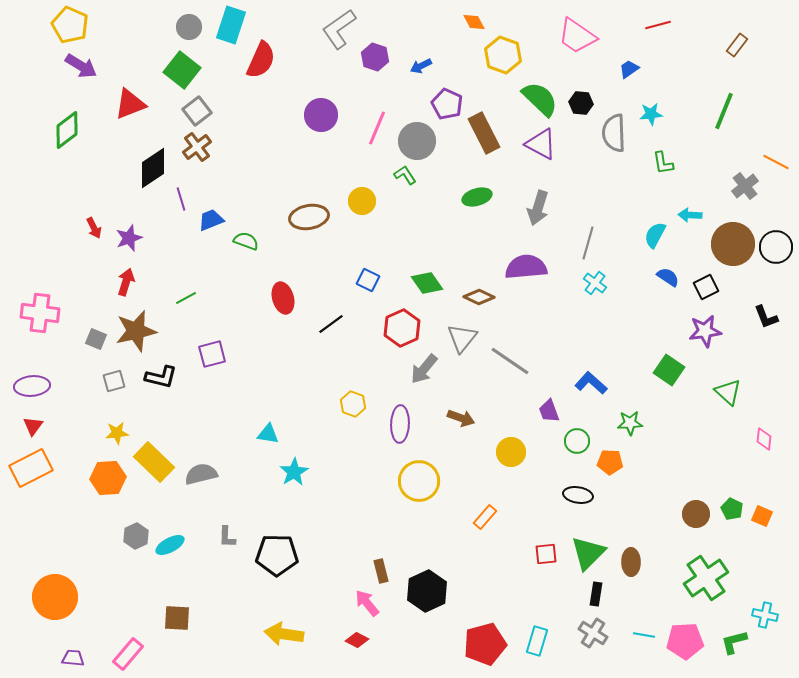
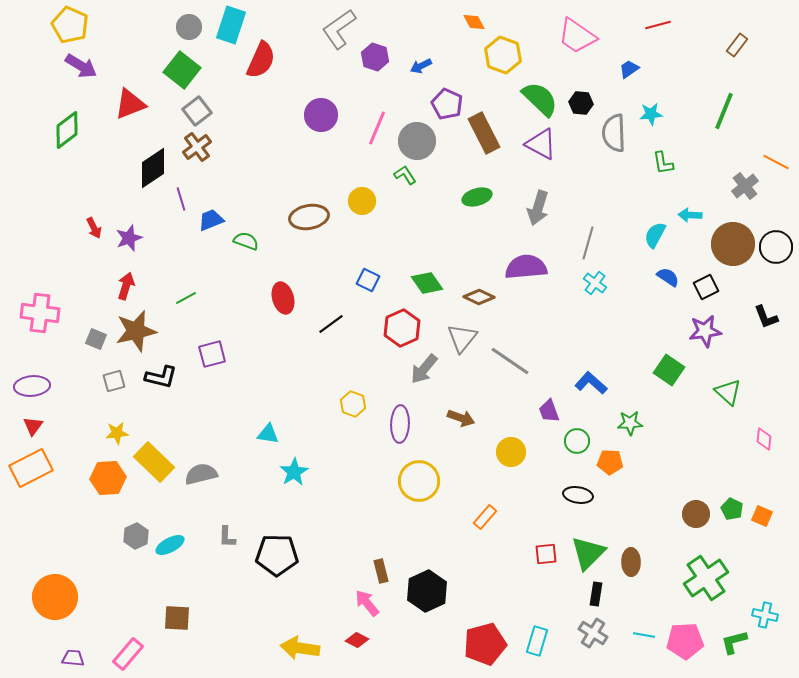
red arrow at (126, 282): moved 4 px down
yellow arrow at (284, 634): moved 16 px right, 14 px down
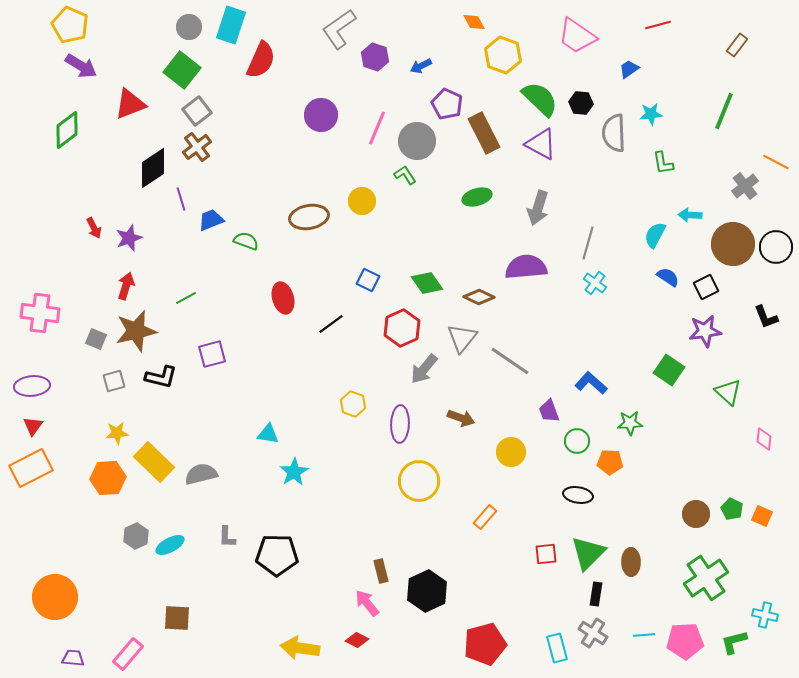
cyan line at (644, 635): rotated 15 degrees counterclockwise
cyan rectangle at (537, 641): moved 20 px right, 7 px down; rotated 32 degrees counterclockwise
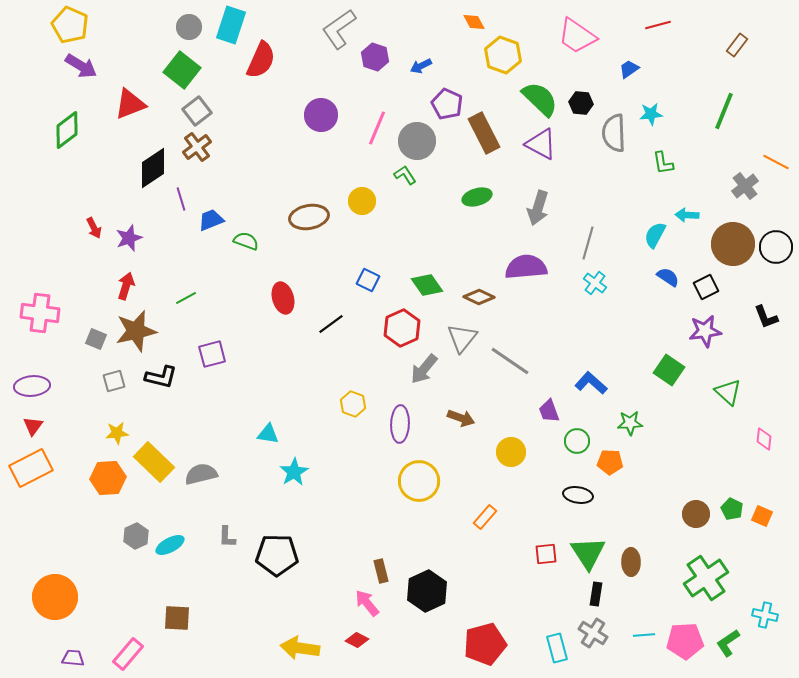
cyan arrow at (690, 215): moved 3 px left
green diamond at (427, 283): moved 2 px down
green triangle at (588, 553): rotated 18 degrees counterclockwise
green L-shape at (734, 642): moved 6 px left, 1 px down; rotated 20 degrees counterclockwise
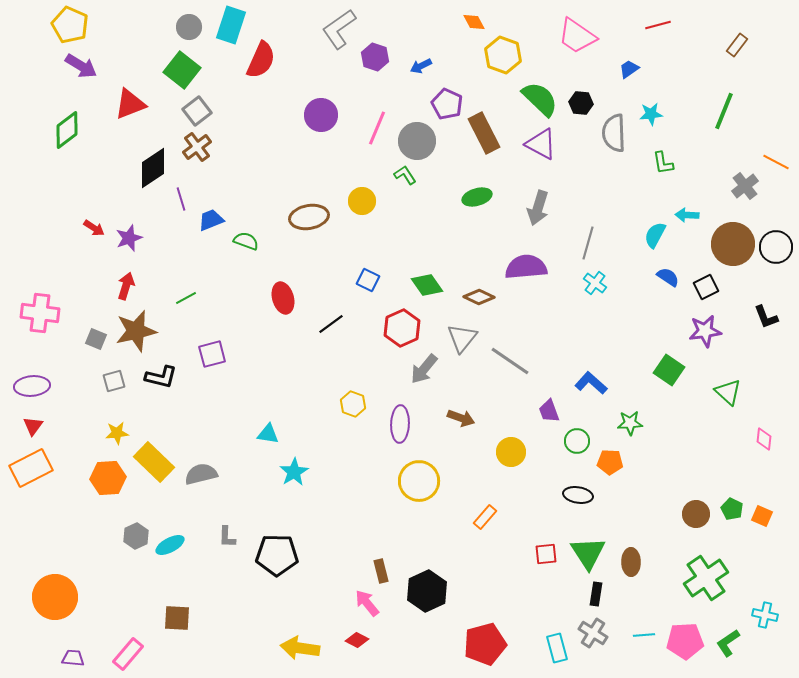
red arrow at (94, 228): rotated 30 degrees counterclockwise
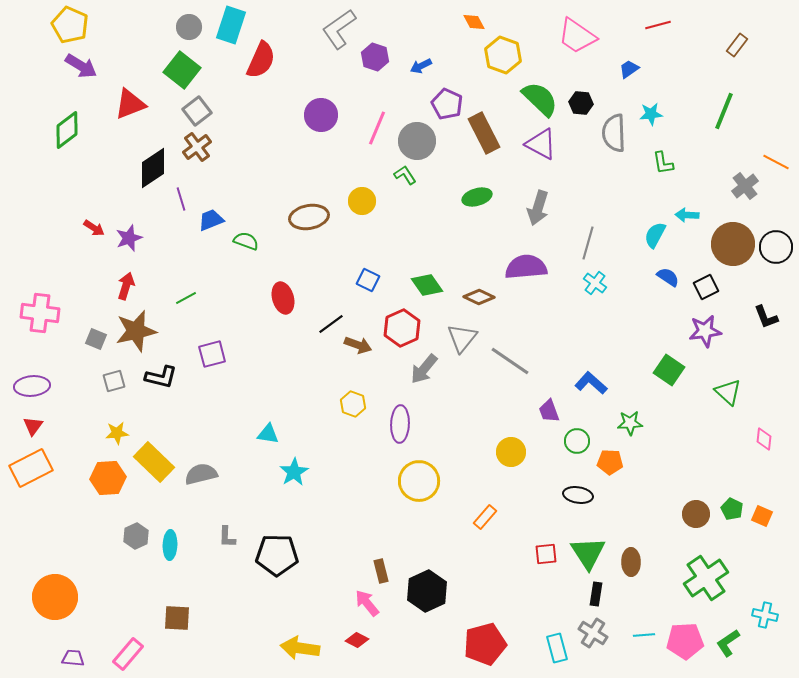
brown arrow at (461, 418): moved 103 px left, 73 px up
cyan ellipse at (170, 545): rotated 60 degrees counterclockwise
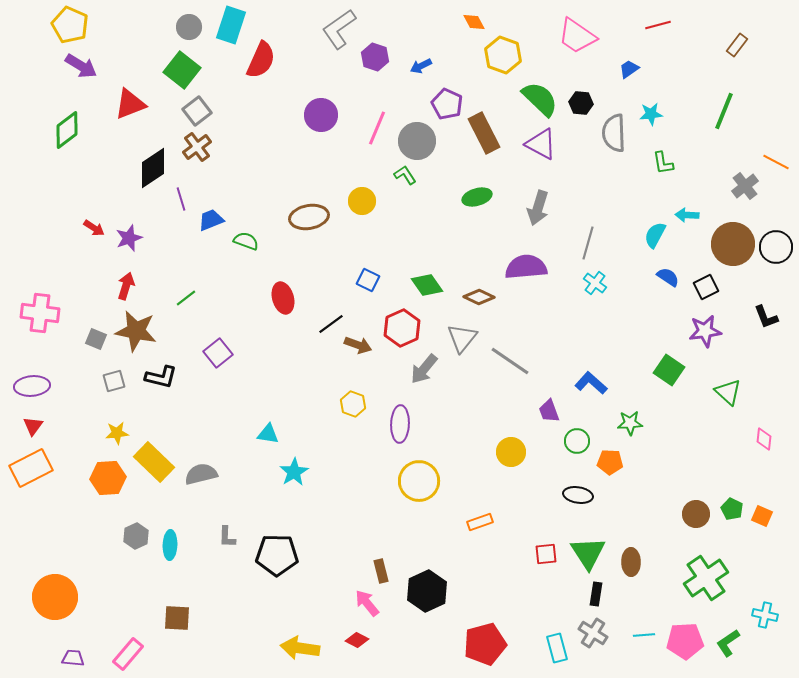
green line at (186, 298): rotated 10 degrees counterclockwise
brown star at (136, 331): rotated 24 degrees clockwise
purple square at (212, 354): moved 6 px right, 1 px up; rotated 24 degrees counterclockwise
orange rectangle at (485, 517): moved 5 px left, 5 px down; rotated 30 degrees clockwise
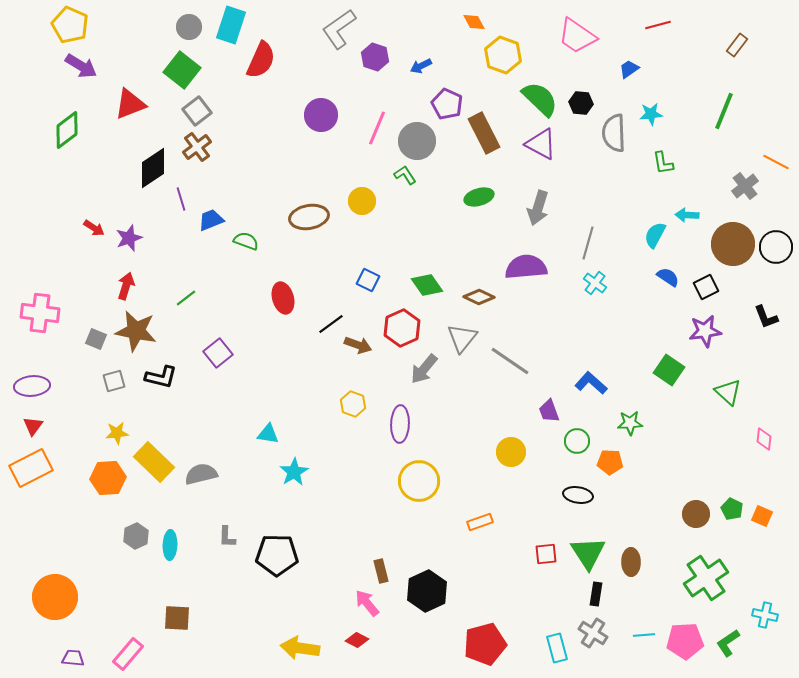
green ellipse at (477, 197): moved 2 px right
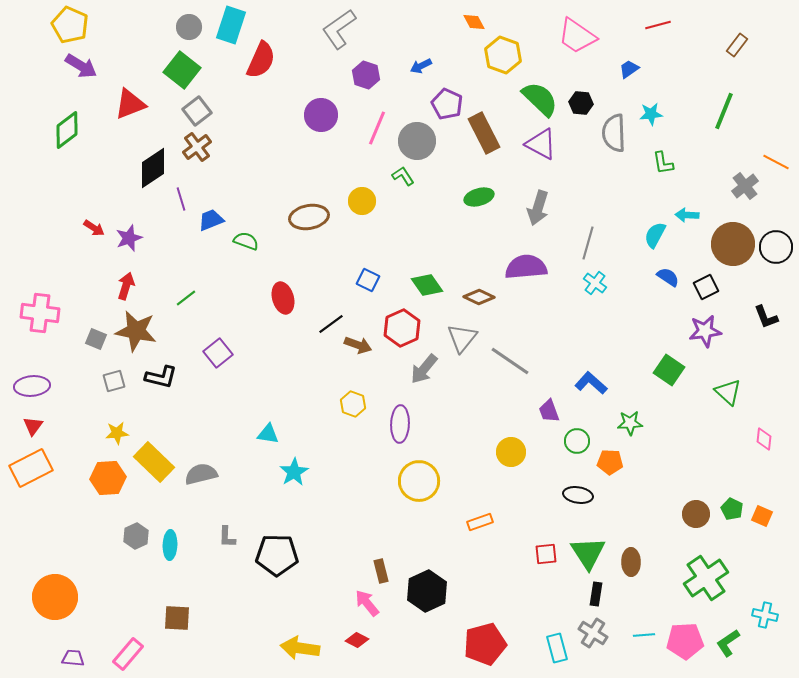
purple hexagon at (375, 57): moved 9 px left, 18 px down
green L-shape at (405, 175): moved 2 px left, 1 px down
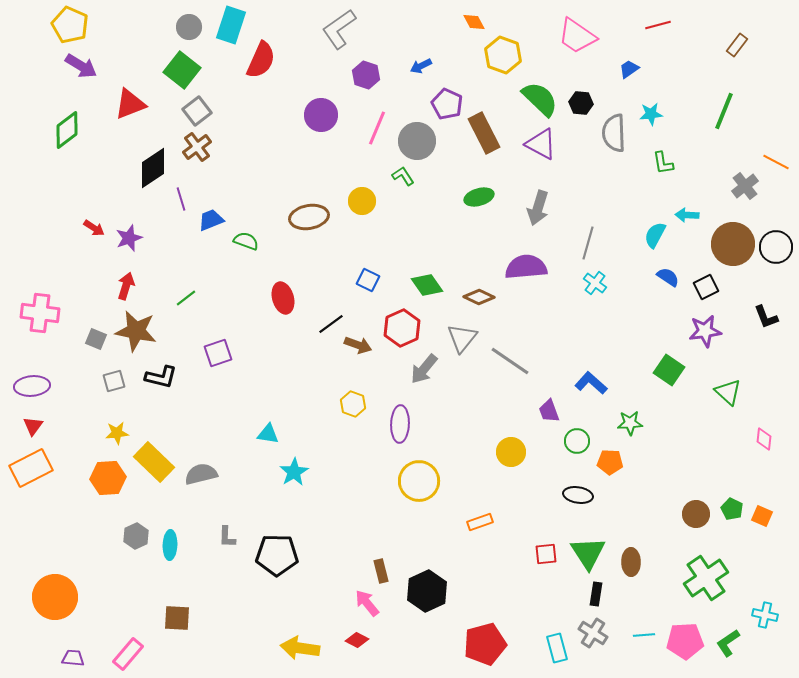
purple square at (218, 353): rotated 20 degrees clockwise
